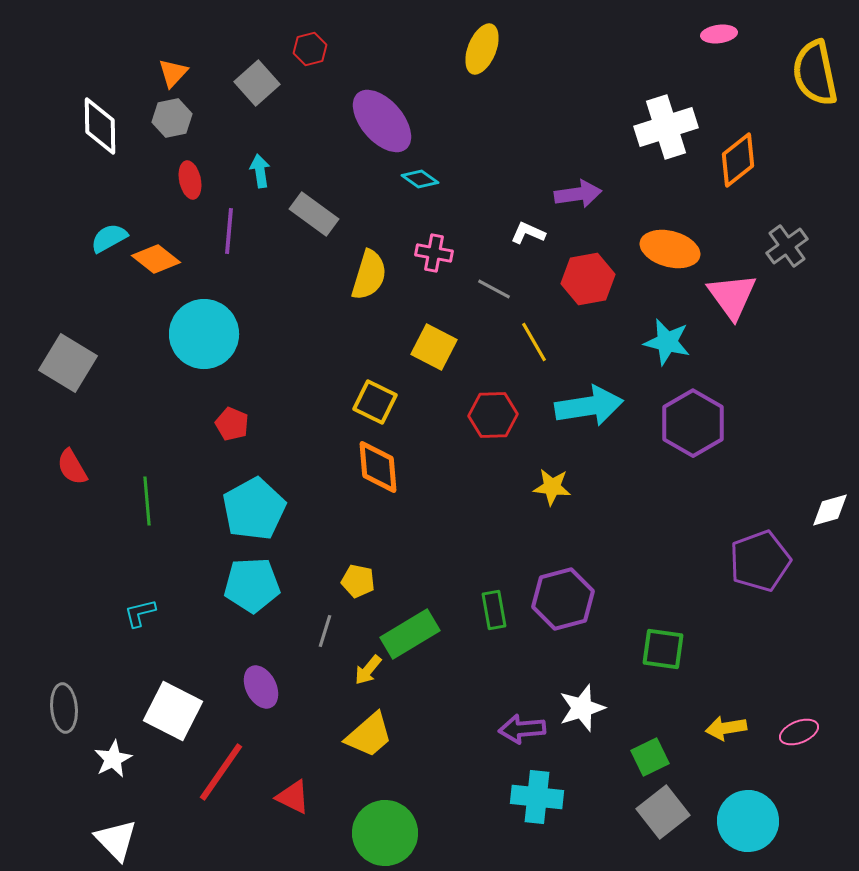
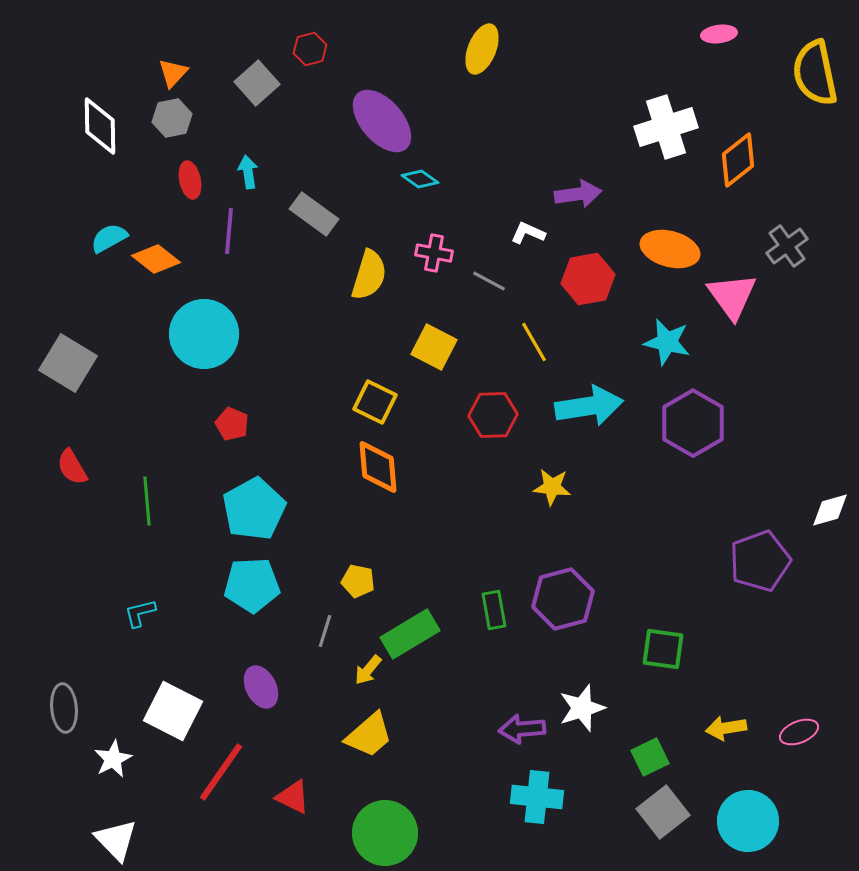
cyan arrow at (260, 171): moved 12 px left, 1 px down
gray line at (494, 289): moved 5 px left, 8 px up
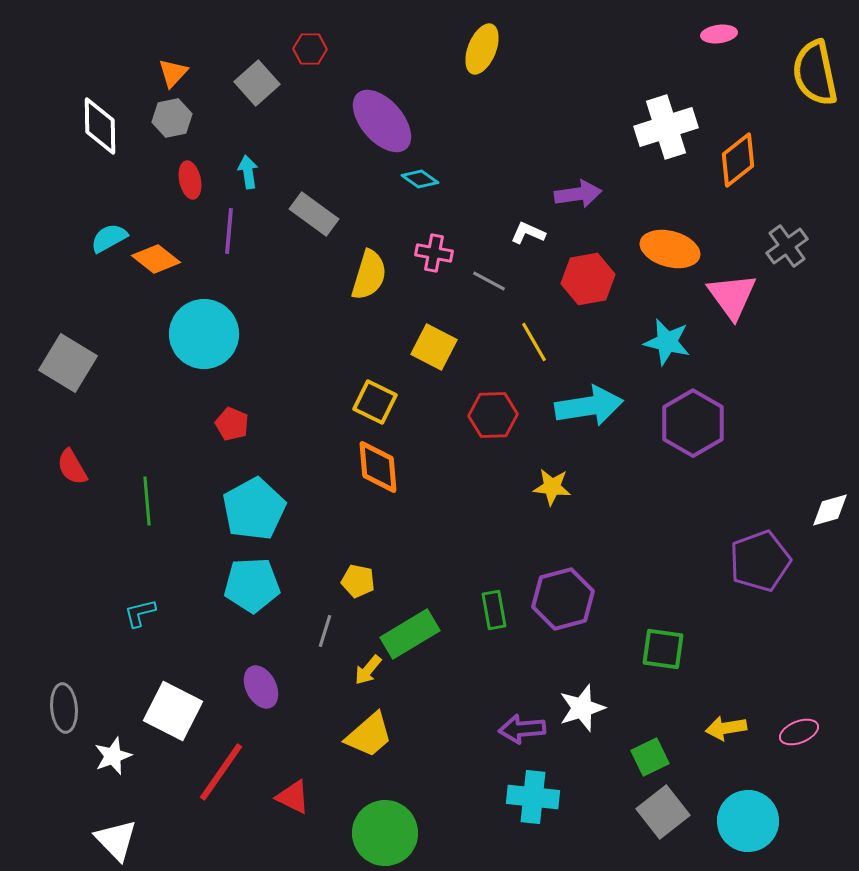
red hexagon at (310, 49): rotated 16 degrees clockwise
white star at (113, 759): moved 3 px up; rotated 6 degrees clockwise
cyan cross at (537, 797): moved 4 px left
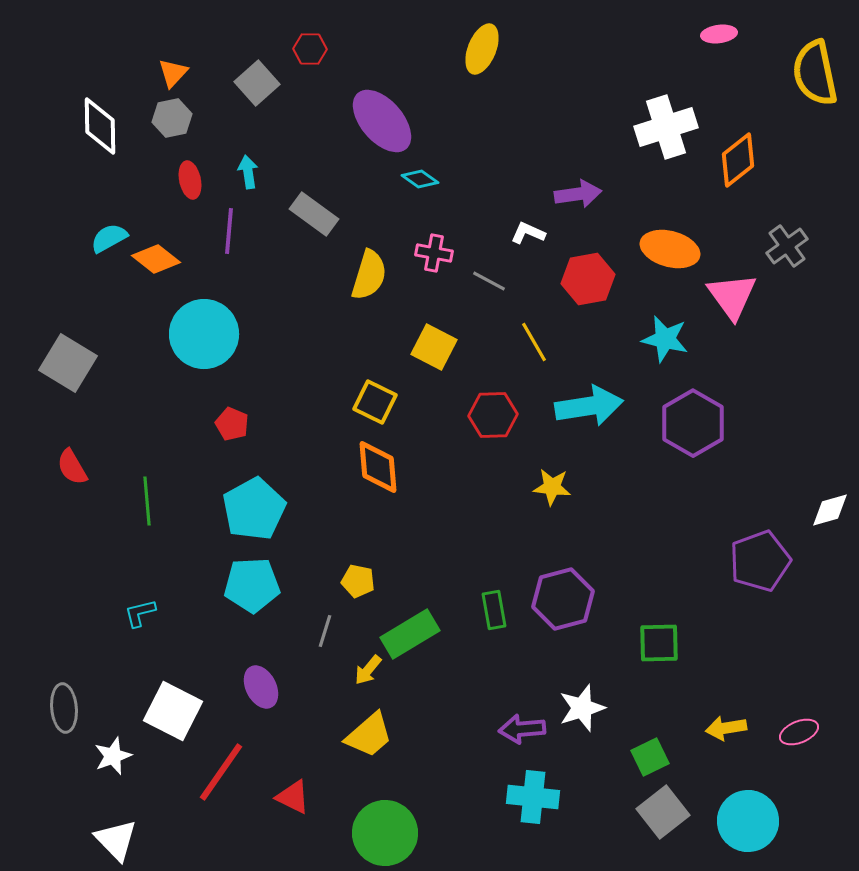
cyan star at (667, 342): moved 2 px left, 3 px up
green square at (663, 649): moved 4 px left, 6 px up; rotated 9 degrees counterclockwise
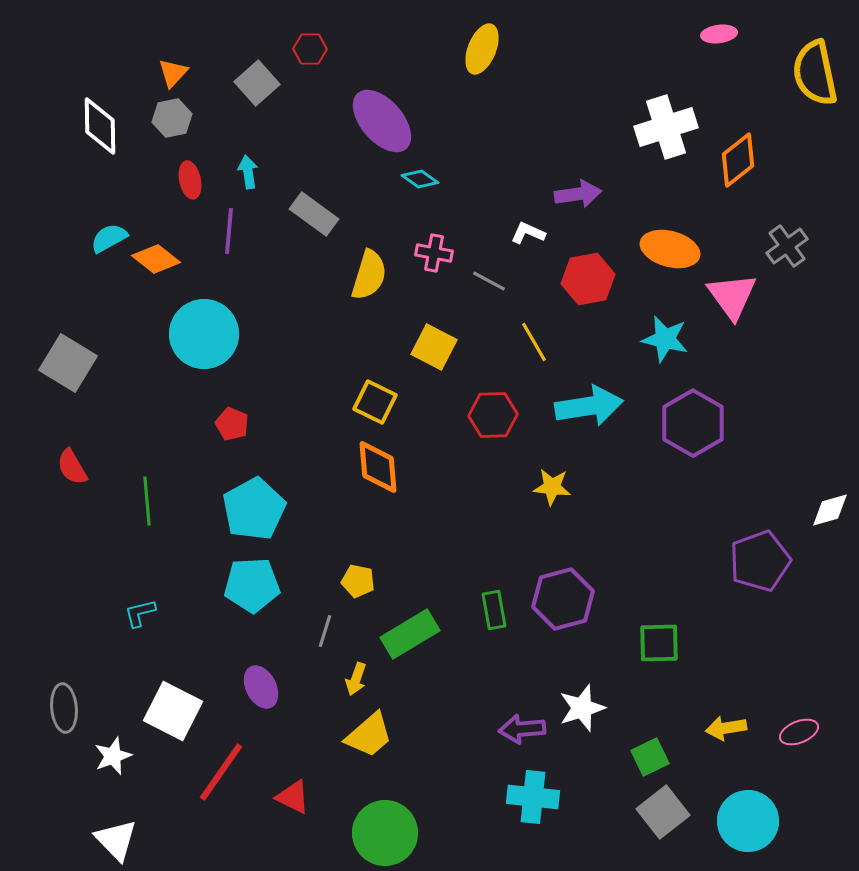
yellow arrow at (368, 670): moved 12 px left, 9 px down; rotated 20 degrees counterclockwise
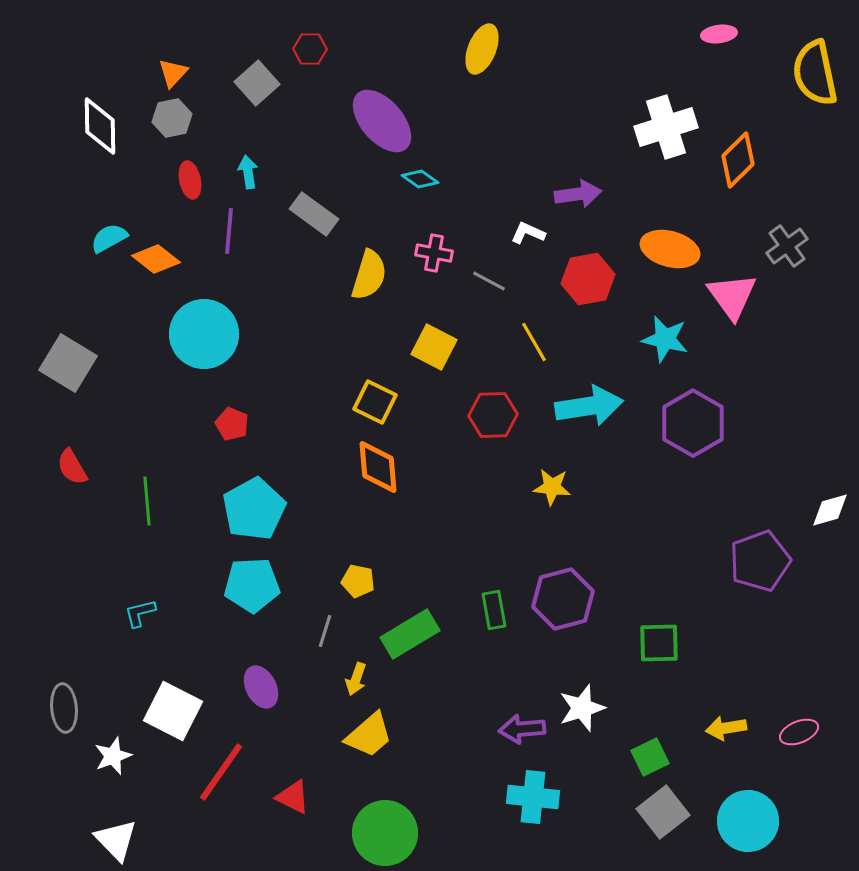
orange diamond at (738, 160): rotated 6 degrees counterclockwise
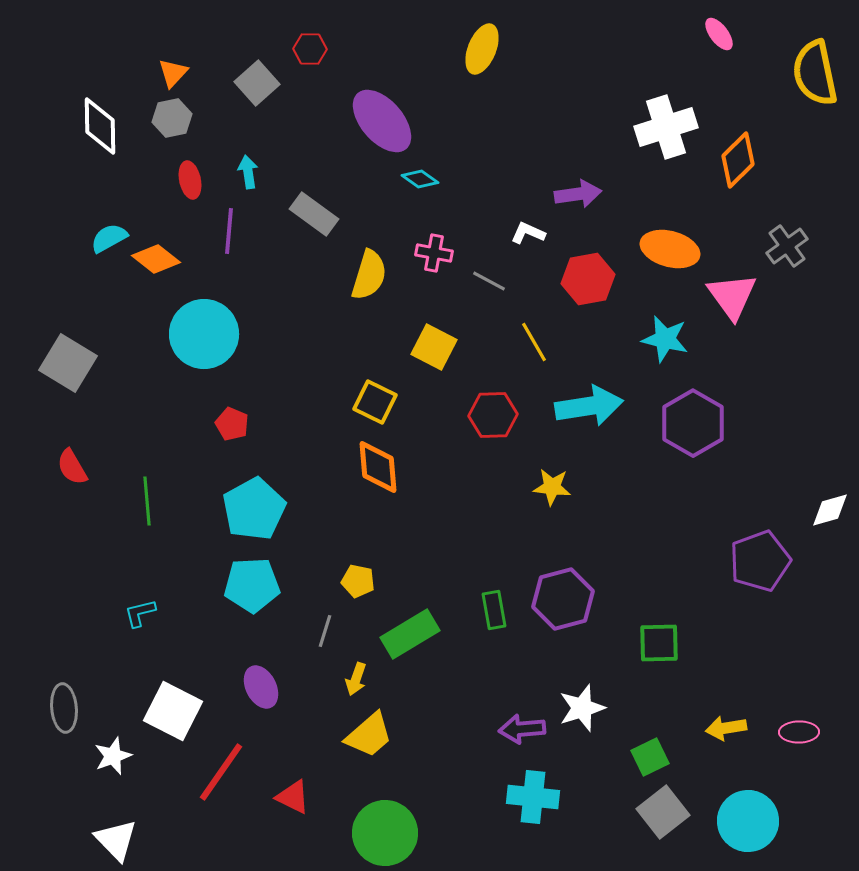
pink ellipse at (719, 34): rotated 60 degrees clockwise
pink ellipse at (799, 732): rotated 21 degrees clockwise
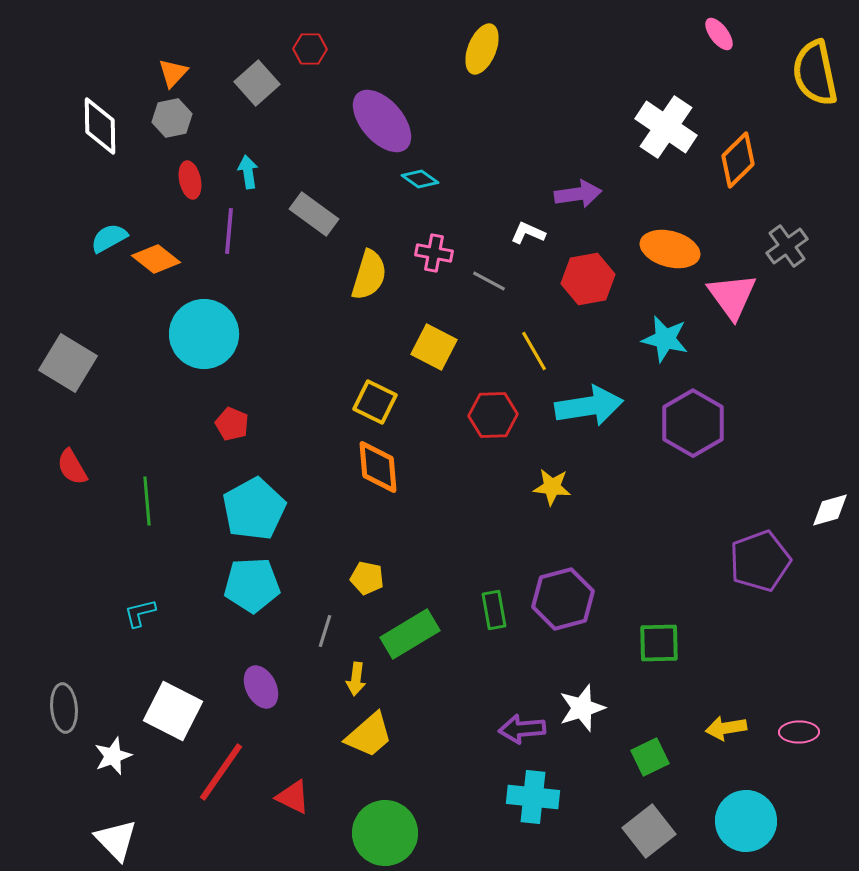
white cross at (666, 127): rotated 38 degrees counterclockwise
yellow line at (534, 342): moved 9 px down
yellow pentagon at (358, 581): moved 9 px right, 3 px up
yellow arrow at (356, 679): rotated 12 degrees counterclockwise
gray square at (663, 812): moved 14 px left, 19 px down
cyan circle at (748, 821): moved 2 px left
